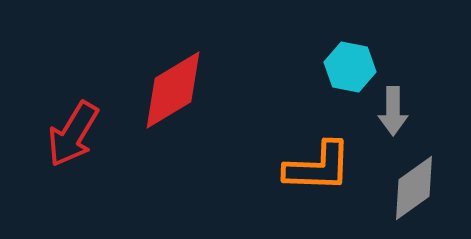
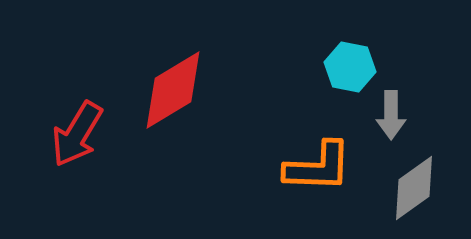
gray arrow: moved 2 px left, 4 px down
red arrow: moved 4 px right
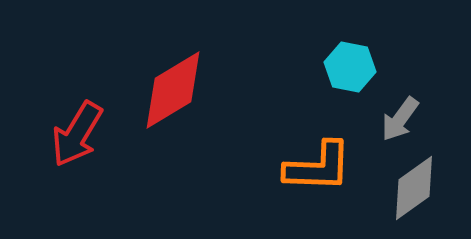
gray arrow: moved 9 px right, 4 px down; rotated 36 degrees clockwise
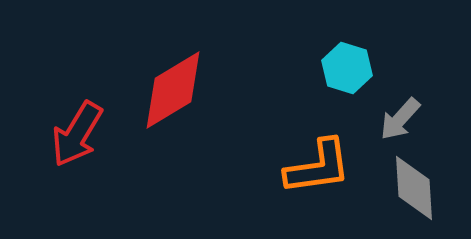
cyan hexagon: moved 3 px left, 1 px down; rotated 6 degrees clockwise
gray arrow: rotated 6 degrees clockwise
orange L-shape: rotated 10 degrees counterclockwise
gray diamond: rotated 58 degrees counterclockwise
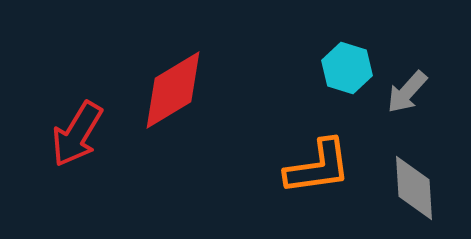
gray arrow: moved 7 px right, 27 px up
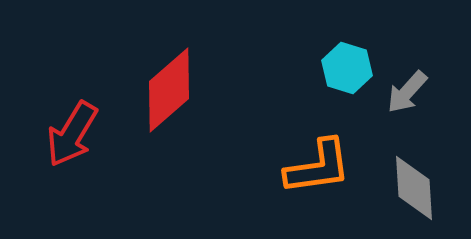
red diamond: moved 4 px left; rotated 10 degrees counterclockwise
red arrow: moved 5 px left
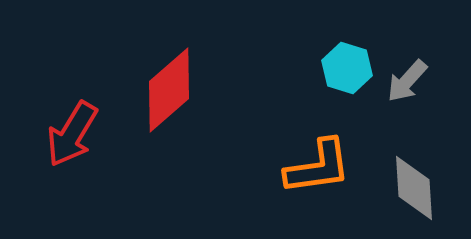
gray arrow: moved 11 px up
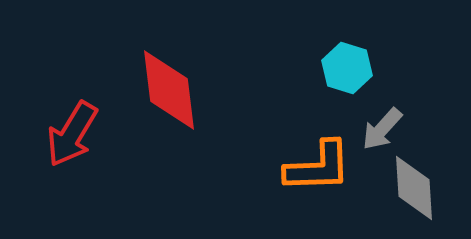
gray arrow: moved 25 px left, 48 px down
red diamond: rotated 56 degrees counterclockwise
orange L-shape: rotated 6 degrees clockwise
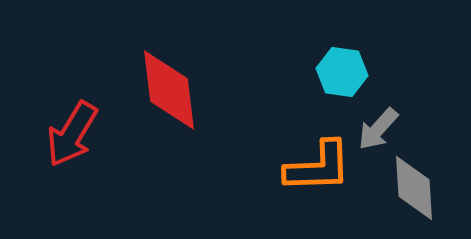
cyan hexagon: moved 5 px left, 4 px down; rotated 9 degrees counterclockwise
gray arrow: moved 4 px left
